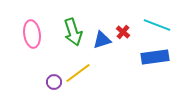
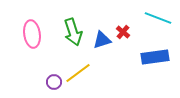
cyan line: moved 1 px right, 7 px up
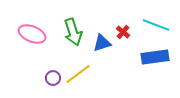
cyan line: moved 2 px left, 7 px down
pink ellipse: rotated 60 degrees counterclockwise
blue triangle: moved 3 px down
yellow line: moved 1 px down
purple circle: moved 1 px left, 4 px up
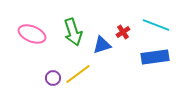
red cross: rotated 16 degrees clockwise
blue triangle: moved 2 px down
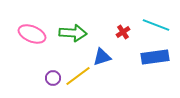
green arrow: moved 1 px down; rotated 68 degrees counterclockwise
blue triangle: moved 12 px down
yellow line: moved 2 px down
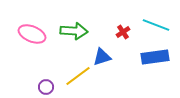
green arrow: moved 1 px right, 2 px up
purple circle: moved 7 px left, 9 px down
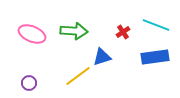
purple circle: moved 17 px left, 4 px up
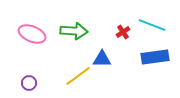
cyan line: moved 4 px left
blue triangle: moved 2 px down; rotated 18 degrees clockwise
